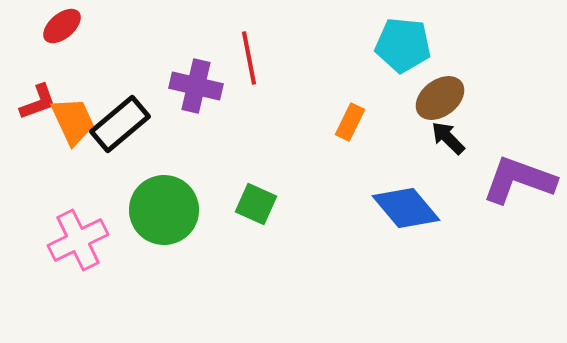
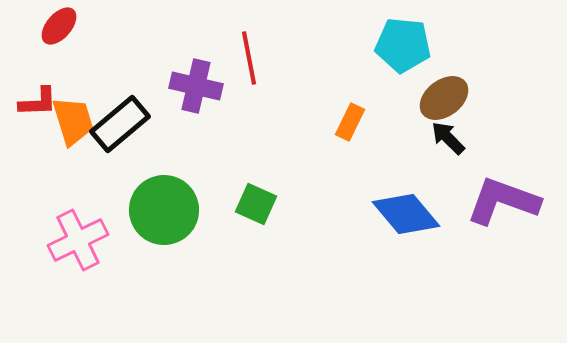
red ellipse: moved 3 px left; rotated 9 degrees counterclockwise
brown ellipse: moved 4 px right
red L-shape: rotated 18 degrees clockwise
orange trapezoid: rotated 8 degrees clockwise
purple L-shape: moved 16 px left, 21 px down
blue diamond: moved 6 px down
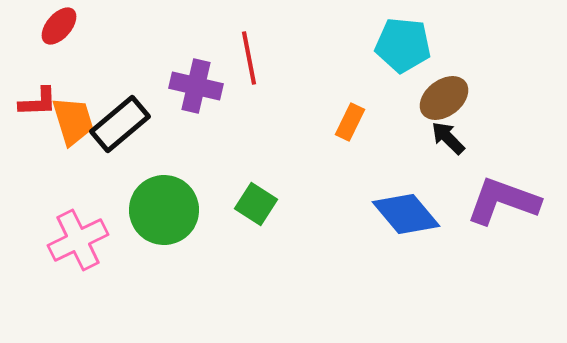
green square: rotated 9 degrees clockwise
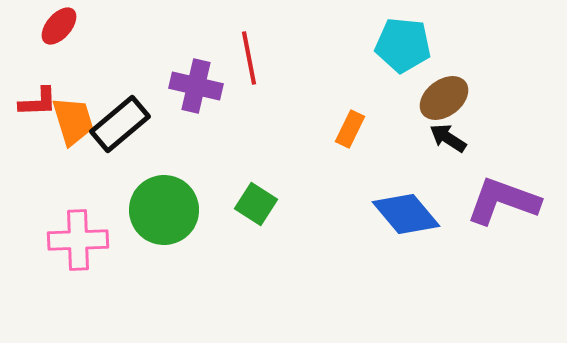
orange rectangle: moved 7 px down
black arrow: rotated 12 degrees counterclockwise
pink cross: rotated 24 degrees clockwise
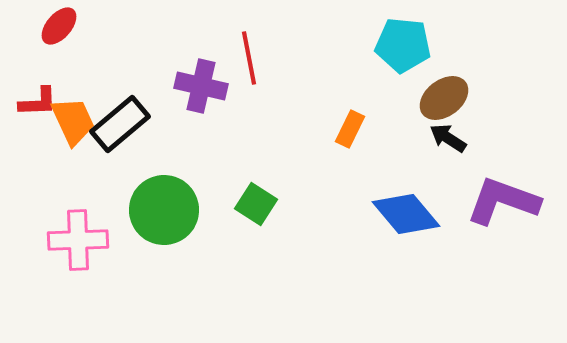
purple cross: moved 5 px right
orange trapezoid: rotated 8 degrees counterclockwise
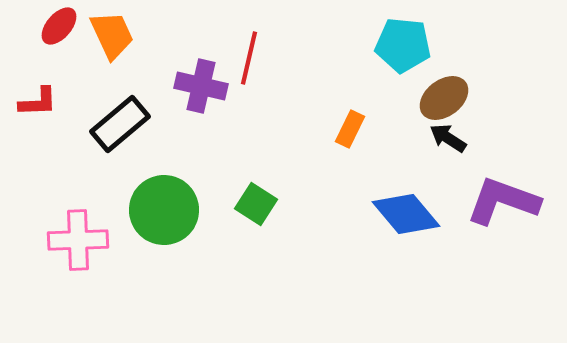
red line: rotated 24 degrees clockwise
orange trapezoid: moved 39 px right, 86 px up
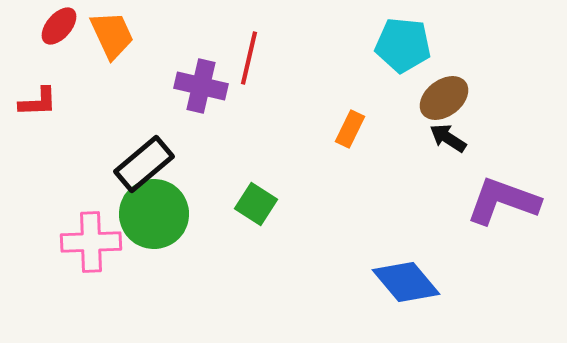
black rectangle: moved 24 px right, 40 px down
green circle: moved 10 px left, 4 px down
blue diamond: moved 68 px down
pink cross: moved 13 px right, 2 px down
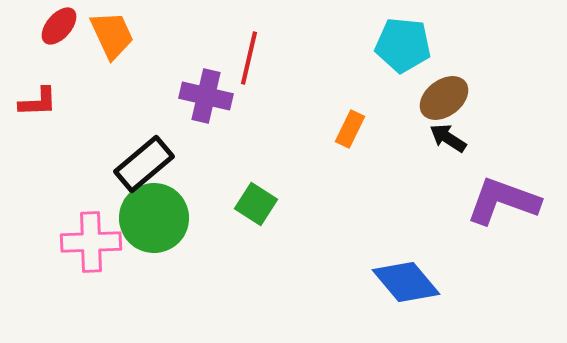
purple cross: moved 5 px right, 10 px down
green circle: moved 4 px down
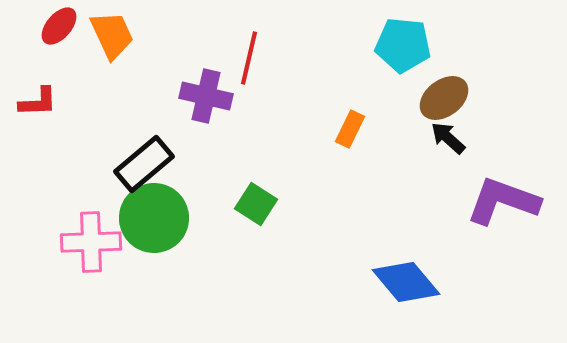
black arrow: rotated 9 degrees clockwise
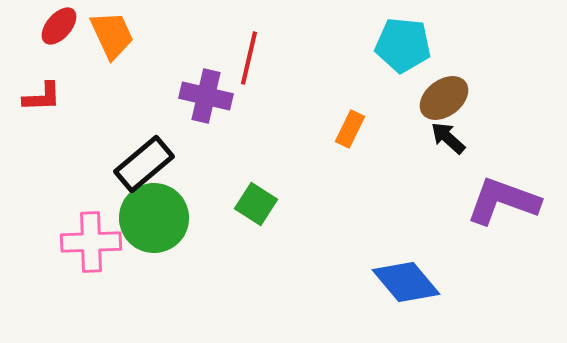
red L-shape: moved 4 px right, 5 px up
